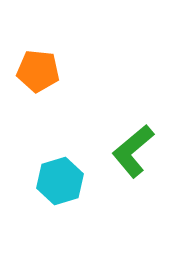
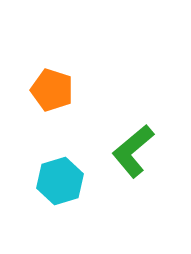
orange pentagon: moved 14 px right, 19 px down; rotated 12 degrees clockwise
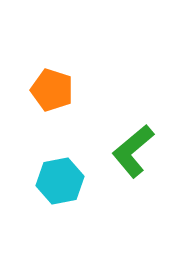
cyan hexagon: rotated 6 degrees clockwise
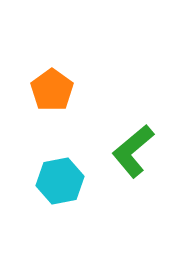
orange pentagon: rotated 18 degrees clockwise
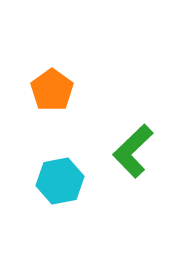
green L-shape: rotated 4 degrees counterclockwise
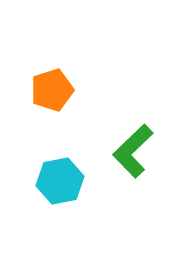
orange pentagon: rotated 18 degrees clockwise
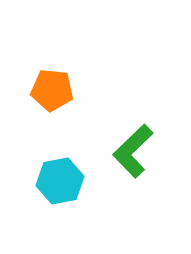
orange pentagon: rotated 24 degrees clockwise
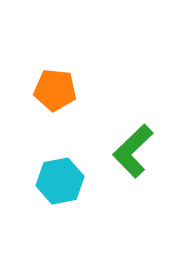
orange pentagon: moved 3 px right
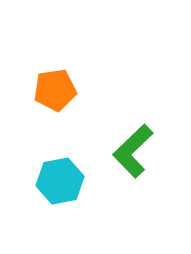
orange pentagon: rotated 15 degrees counterclockwise
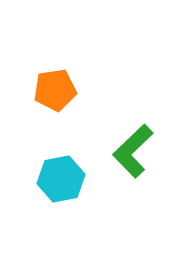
cyan hexagon: moved 1 px right, 2 px up
